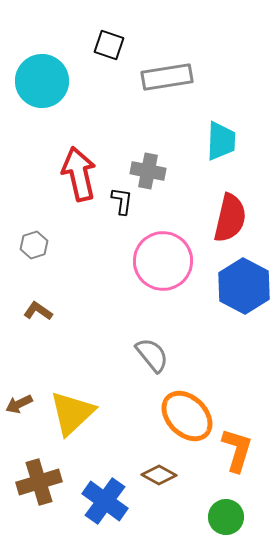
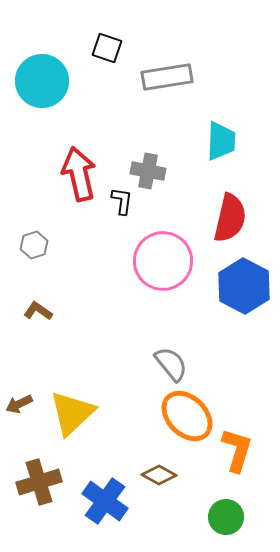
black square: moved 2 px left, 3 px down
gray semicircle: moved 19 px right, 9 px down
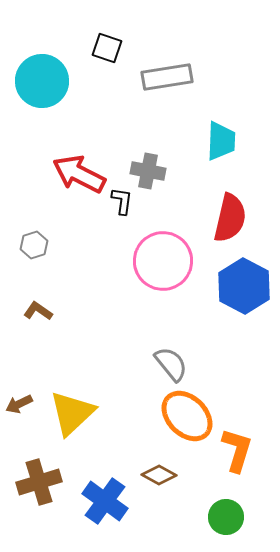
red arrow: rotated 50 degrees counterclockwise
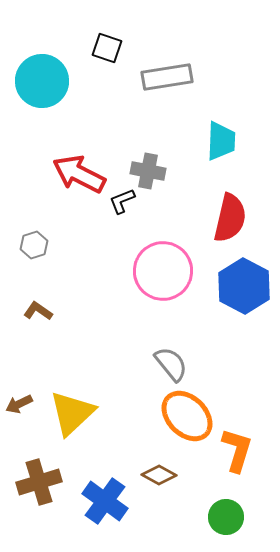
black L-shape: rotated 120 degrees counterclockwise
pink circle: moved 10 px down
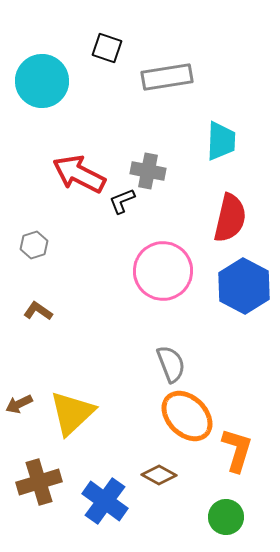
gray semicircle: rotated 18 degrees clockwise
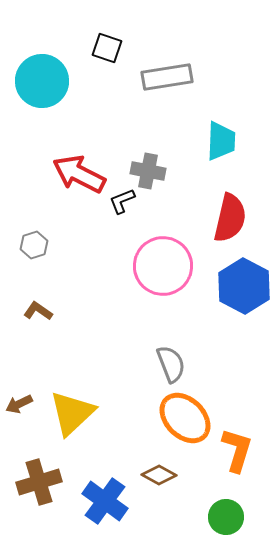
pink circle: moved 5 px up
orange ellipse: moved 2 px left, 2 px down
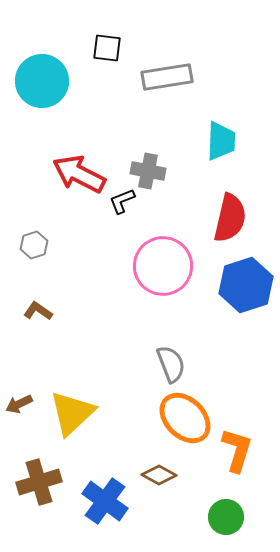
black square: rotated 12 degrees counterclockwise
blue hexagon: moved 2 px right, 1 px up; rotated 14 degrees clockwise
